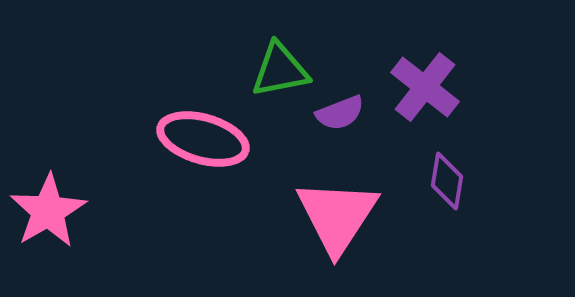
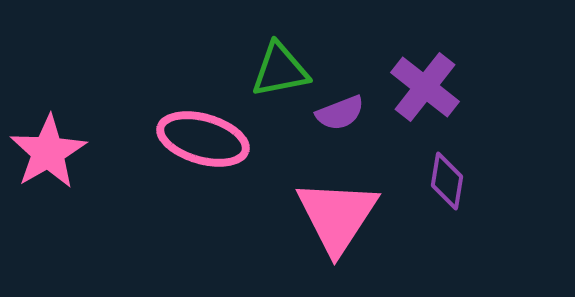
pink star: moved 59 px up
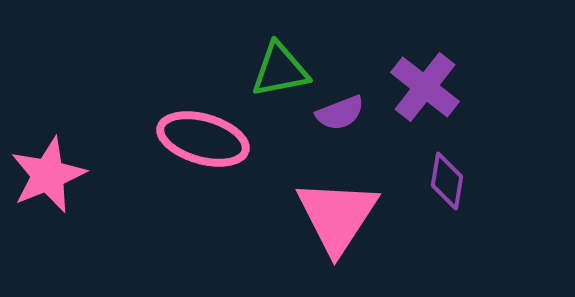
pink star: moved 23 px down; rotated 8 degrees clockwise
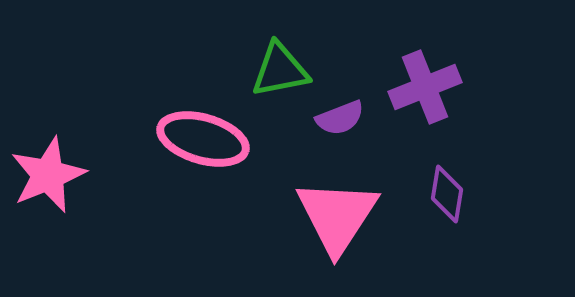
purple cross: rotated 30 degrees clockwise
purple semicircle: moved 5 px down
purple diamond: moved 13 px down
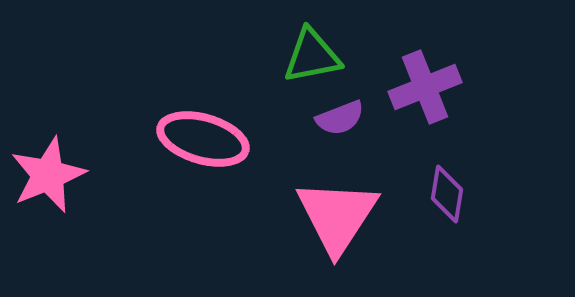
green triangle: moved 32 px right, 14 px up
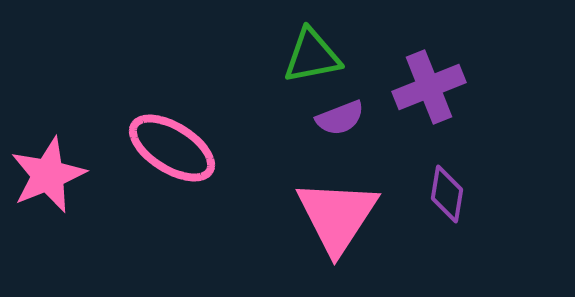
purple cross: moved 4 px right
pink ellipse: moved 31 px left, 9 px down; rotated 16 degrees clockwise
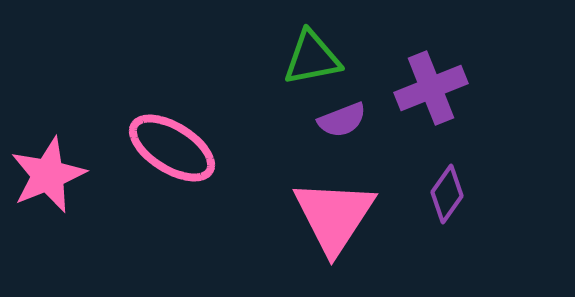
green triangle: moved 2 px down
purple cross: moved 2 px right, 1 px down
purple semicircle: moved 2 px right, 2 px down
purple diamond: rotated 26 degrees clockwise
pink triangle: moved 3 px left
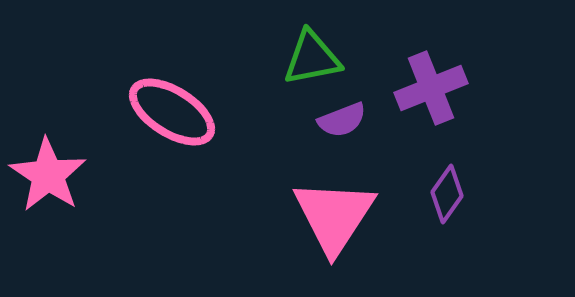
pink ellipse: moved 36 px up
pink star: rotated 16 degrees counterclockwise
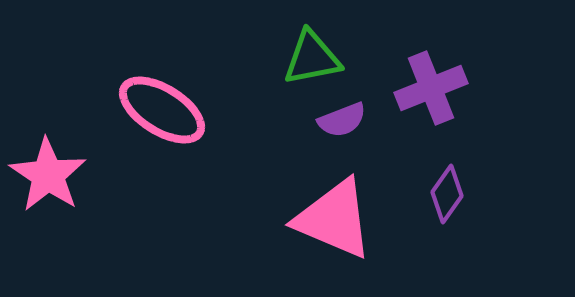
pink ellipse: moved 10 px left, 2 px up
pink triangle: moved 3 px down; rotated 40 degrees counterclockwise
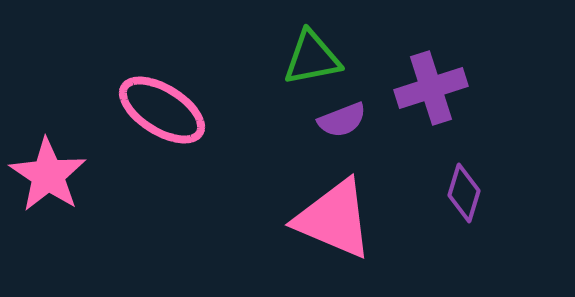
purple cross: rotated 4 degrees clockwise
purple diamond: moved 17 px right, 1 px up; rotated 18 degrees counterclockwise
